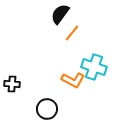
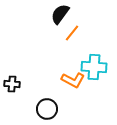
cyan cross: rotated 15 degrees counterclockwise
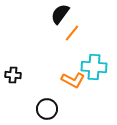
black cross: moved 1 px right, 9 px up
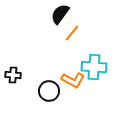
black circle: moved 2 px right, 18 px up
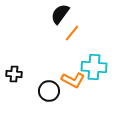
black cross: moved 1 px right, 1 px up
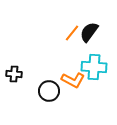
black semicircle: moved 29 px right, 18 px down
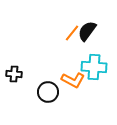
black semicircle: moved 2 px left, 1 px up
black circle: moved 1 px left, 1 px down
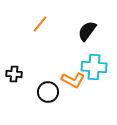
orange line: moved 32 px left, 9 px up
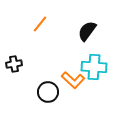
black cross: moved 10 px up; rotated 14 degrees counterclockwise
orange L-shape: rotated 15 degrees clockwise
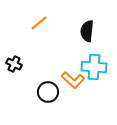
orange line: moved 1 px left, 1 px up; rotated 12 degrees clockwise
black semicircle: rotated 30 degrees counterclockwise
black cross: rotated 35 degrees clockwise
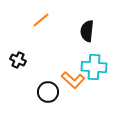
orange line: moved 2 px right, 3 px up
black cross: moved 4 px right, 4 px up
